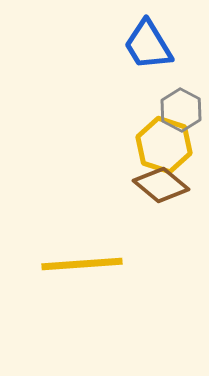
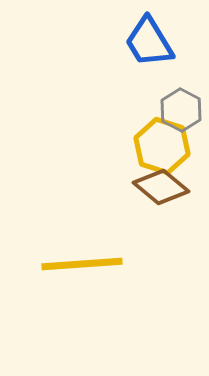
blue trapezoid: moved 1 px right, 3 px up
yellow hexagon: moved 2 px left, 1 px down
brown diamond: moved 2 px down
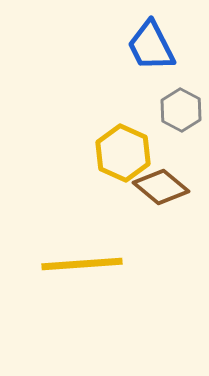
blue trapezoid: moved 2 px right, 4 px down; rotated 4 degrees clockwise
yellow hexagon: moved 39 px left, 7 px down; rotated 6 degrees clockwise
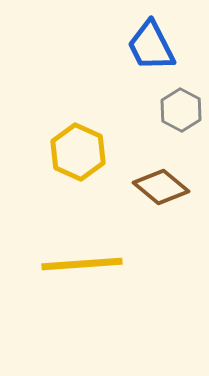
yellow hexagon: moved 45 px left, 1 px up
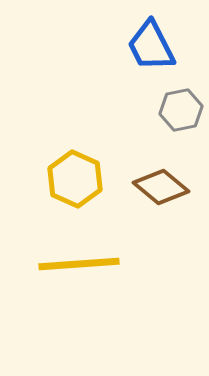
gray hexagon: rotated 21 degrees clockwise
yellow hexagon: moved 3 px left, 27 px down
yellow line: moved 3 px left
